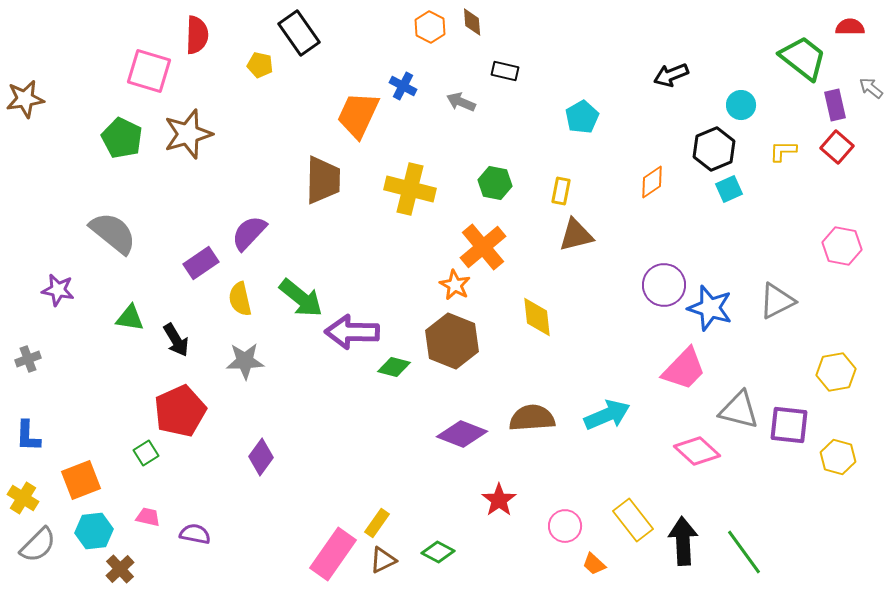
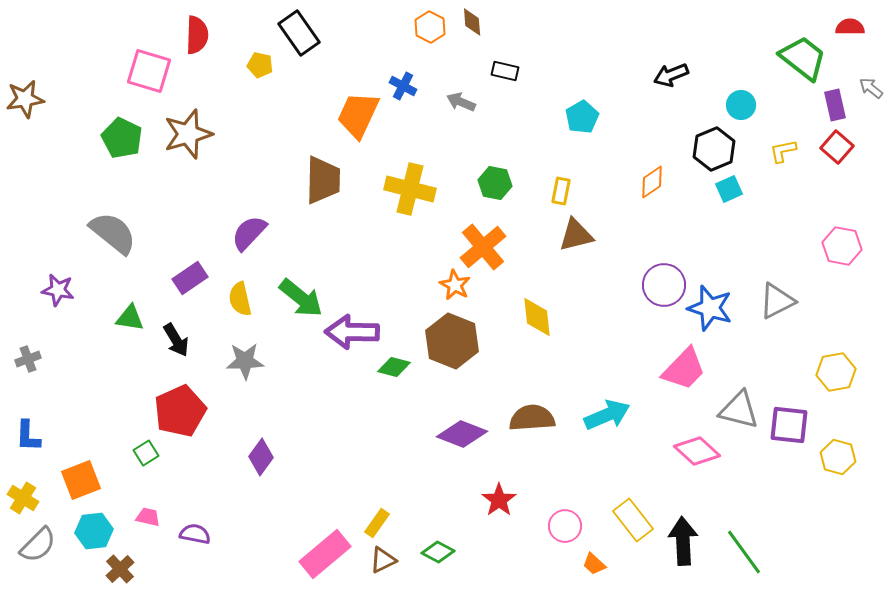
yellow L-shape at (783, 151): rotated 12 degrees counterclockwise
purple rectangle at (201, 263): moved 11 px left, 15 px down
pink rectangle at (333, 554): moved 8 px left; rotated 15 degrees clockwise
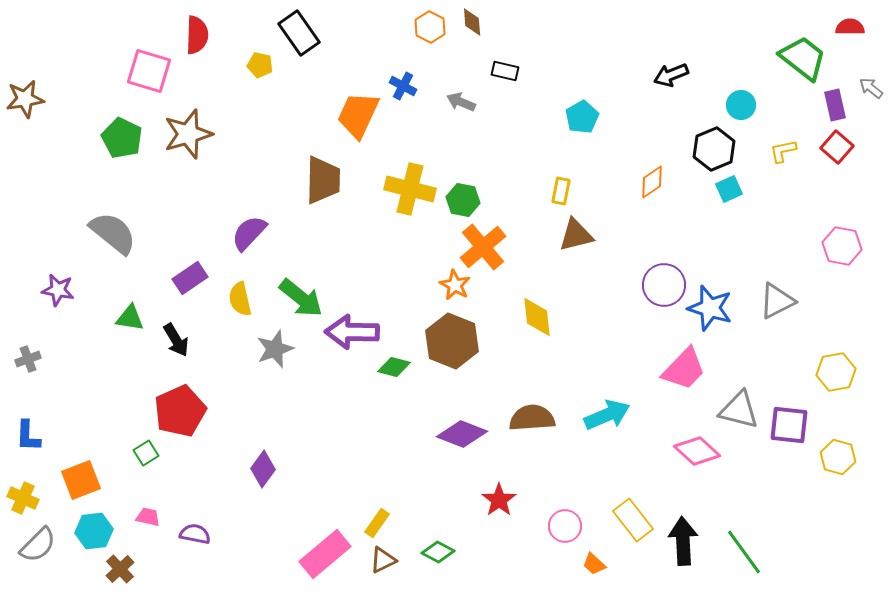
green hexagon at (495, 183): moved 32 px left, 17 px down
gray star at (245, 361): moved 30 px right, 12 px up; rotated 18 degrees counterclockwise
purple diamond at (261, 457): moved 2 px right, 12 px down
yellow cross at (23, 498): rotated 8 degrees counterclockwise
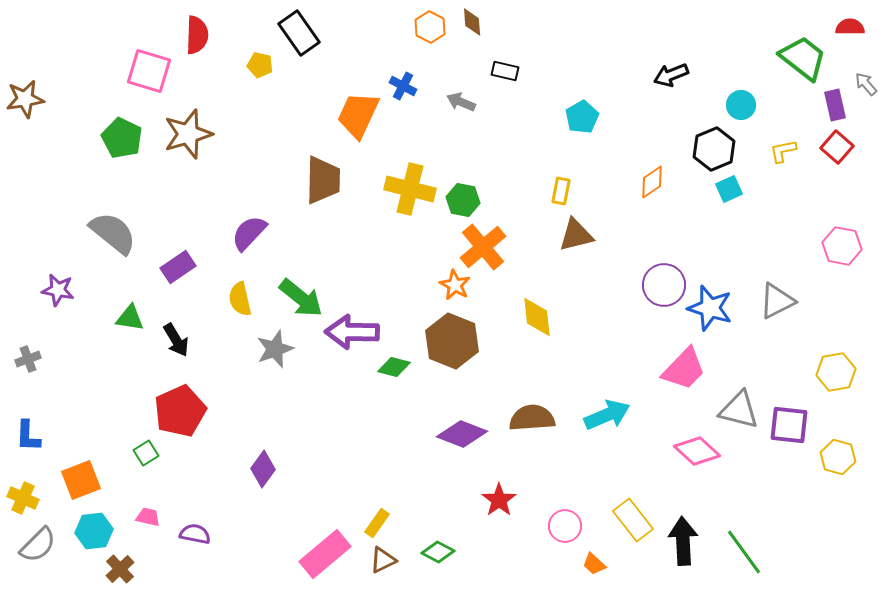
gray arrow at (871, 88): moved 5 px left, 4 px up; rotated 10 degrees clockwise
purple rectangle at (190, 278): moved 12 px left, 11 px up
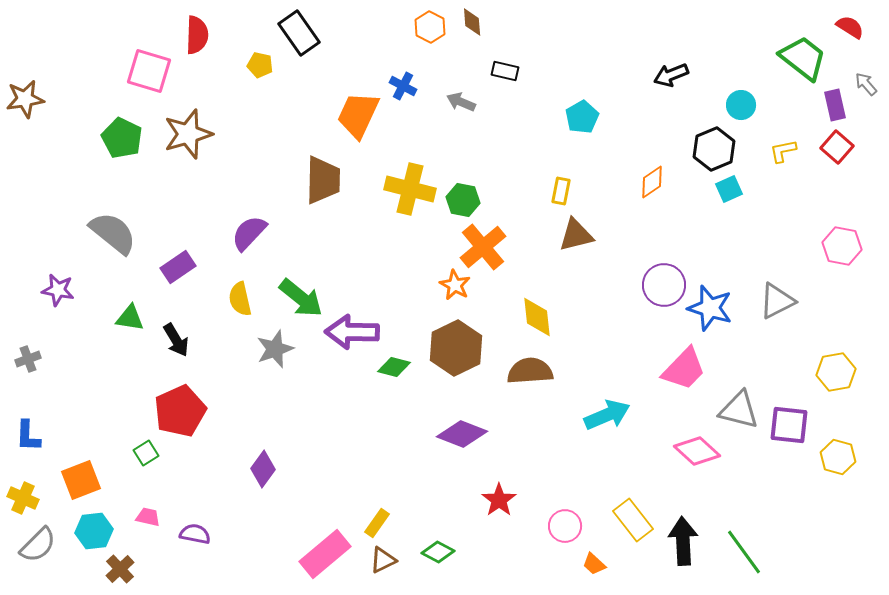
red semicircle at (850, 27): rotated 32 degrees clockwise
brown hexagon at (452, 341): moved 4 px right, 7 px down; rotated 12 degrees clockwise
brown semicircle at (532, 418): moved 2 px left, 47 px up
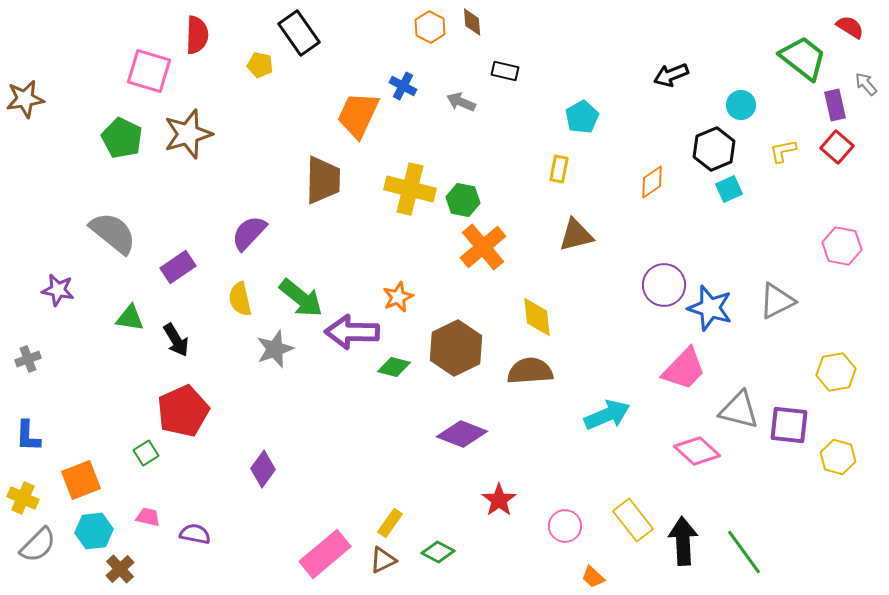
yellow rectangle at (561, 191): moved 2 px left, 22 px up
orange star at (455, 285): moved 57 px left, 12 px down; rotated 20 degrees clockwise
red pentagon at (180, 411): moved 3 px right
yellow rectangle at (377, 523): moved 13 px right
orange trapezoid at (594, 564): moved 1 px left, 13 px down
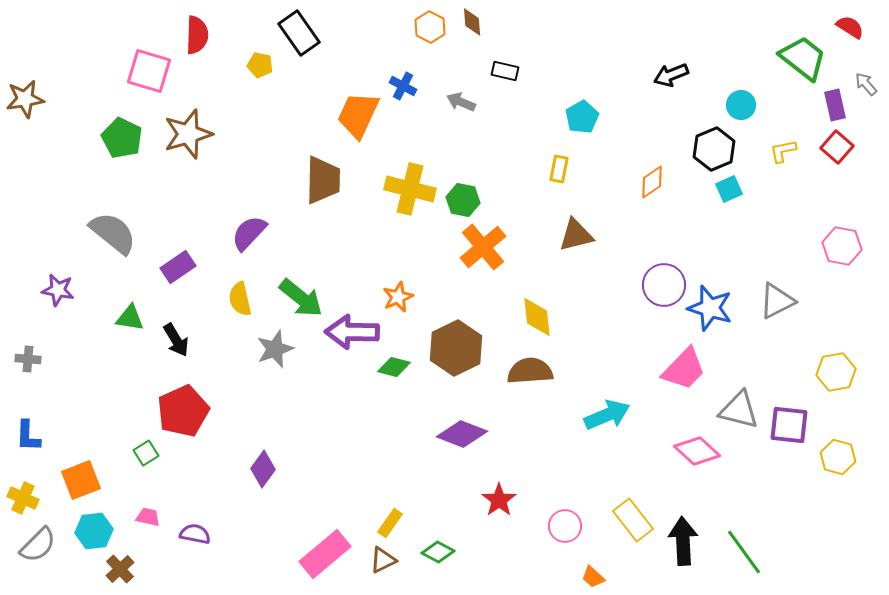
gray cross at (28, 359): rotated 25 degrees clockwise
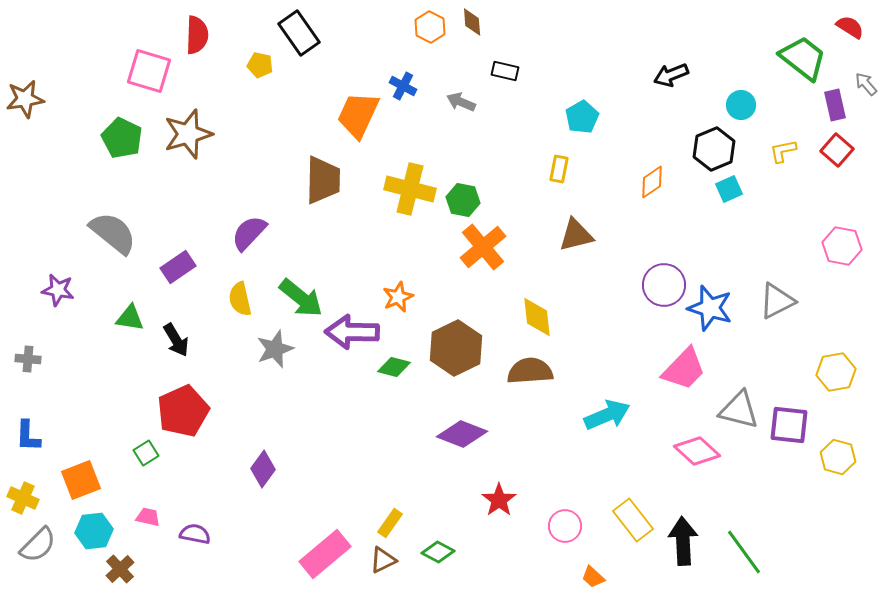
red square at (837, 147): moved 3 px down
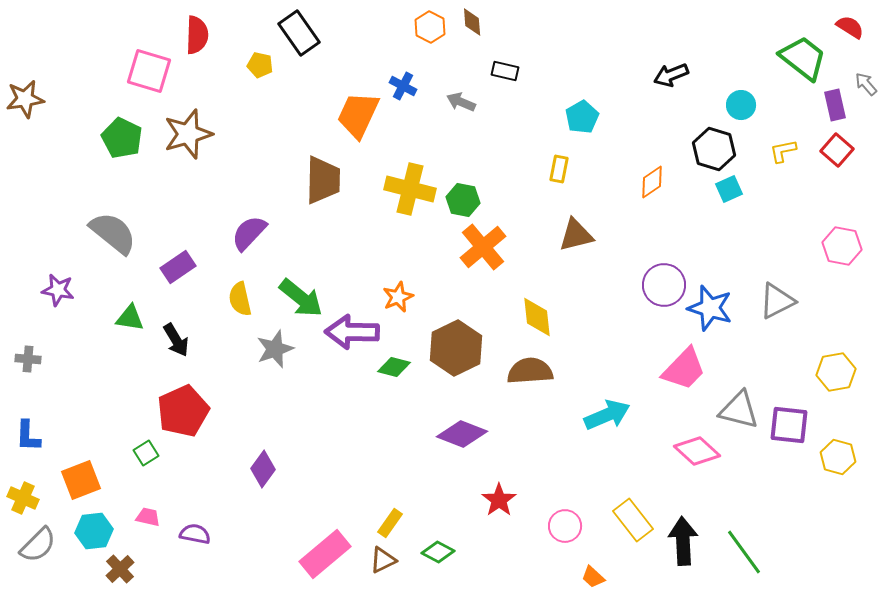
black hexagon at (714, 149): rotated 21 degrees counterclockwise
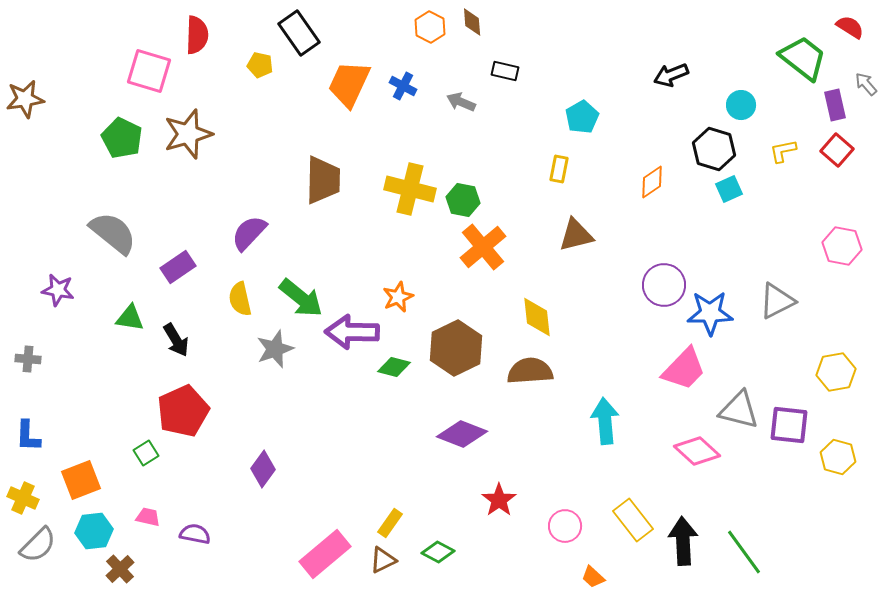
orange trapezoid at (358, 115): moved 9 px left, 31 px up
blue star at (710, 308): moved 5 px down; rotated 18 degrees counterclockwise
cyan arrow at (607, 415): moved 2 px left, 6 px down; rotated 72 degrees counterclockwise
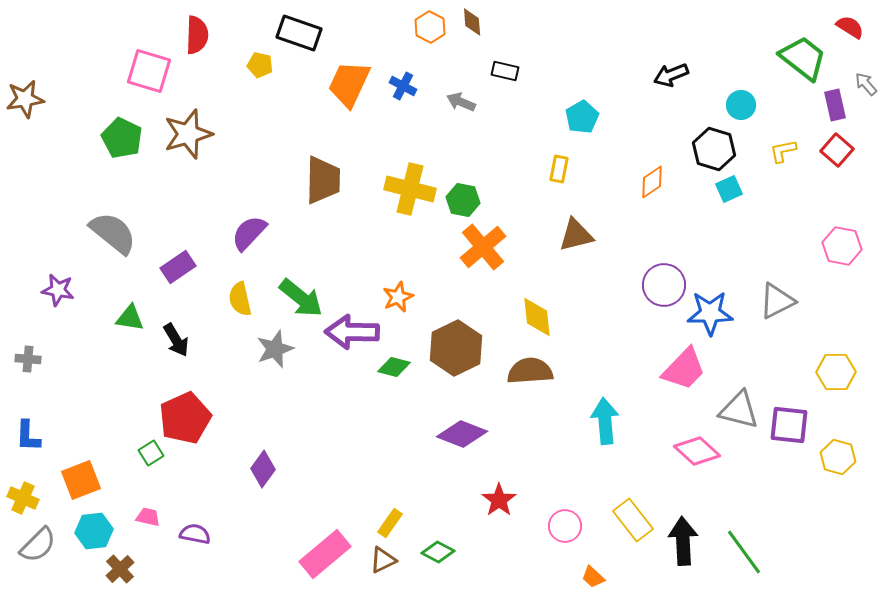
black rectangle at (299, 33): rotated 36 degrees counterclockwise
yellow hexagon at (836, 372): rotated 9 degrees clockwise
red pentagon at (183, 411): moved 2 px right, 7 px down
green square at (146, 453): moved 5 px right
